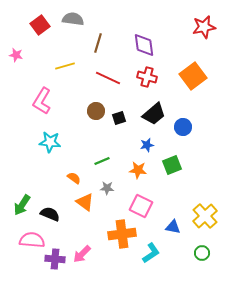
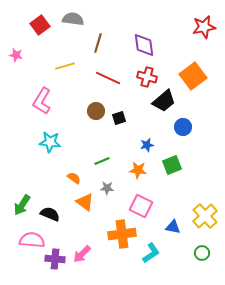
black trapezoid: moved 10 px right, 13 px up
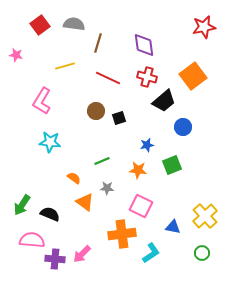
gray semicircle: moved 1 px right, 5 px down
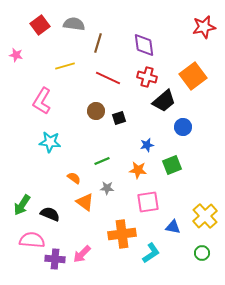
pink square: moved 7 px right, 4 px up; rotated 35 degrees counterclockwise
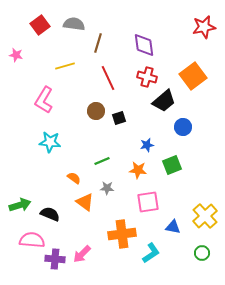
red line: rotated 40 degrees clockwise
pink L-shape: moved 2 px right, 1 px up
green arrow: moved 2 px left; rotated 140 degrees counterclockwise
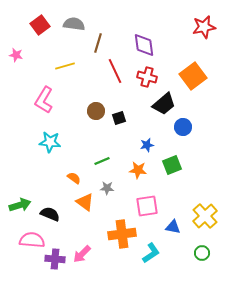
red line: moved 7 px right, 7 px up
black trapezoid: moved 3 px down
pink square: moved 1 px left, 4 px down
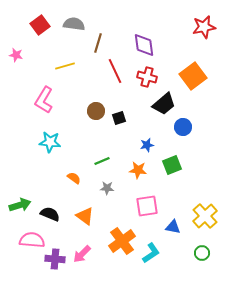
orange triangle: moved 14 px down
orange cross: moved 7 px down; rotated 28 degrees counterclockwise
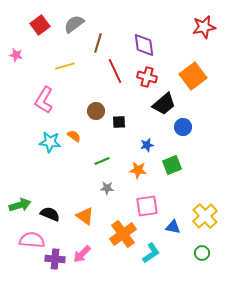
gray semicircle: rotated 45 degrees counterclockwise
black square: moved 4 px down; rotated 16 degrees clockwise
orange semicircle: moved 42 px up
orange cross: moved 1 px right, 7 px up
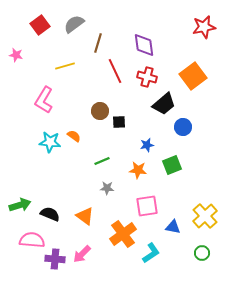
brown circle: moved 4 px right
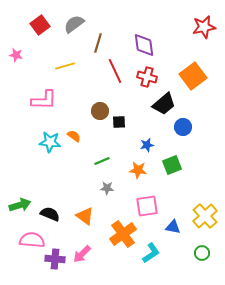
pink L-shape: rotated 120 degrees counterclockwise
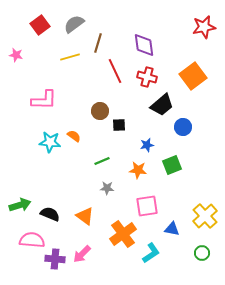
yellow line: moved 5 px right, 9 px up
black trapezoid: moved 2 px left, 1 px down
black square: moved 3 px down
blue triangle: moved 1 px left, 2 px down
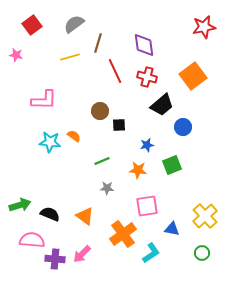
red square: moved 8 px left
